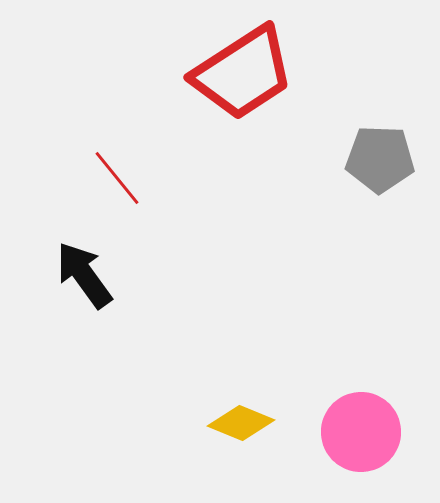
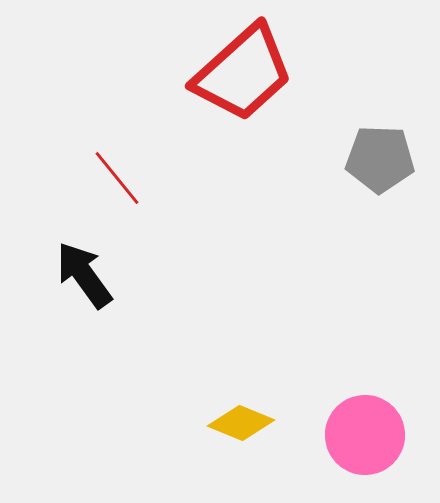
red trapezoid: rotated 9 degrees counterclockwise
pink circle: moved 4 px right, 3 px down
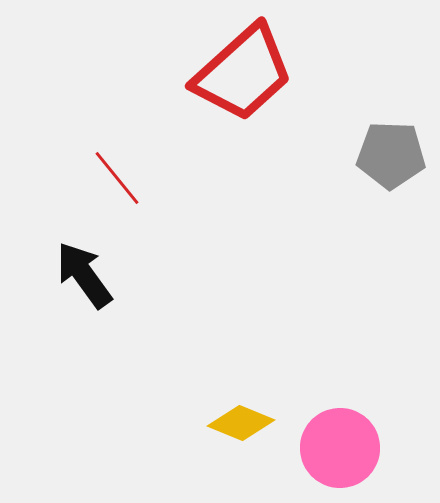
gray pentagon: moved 11 px right, 4 px up
pink circle: moved 25 px left, 13 px down
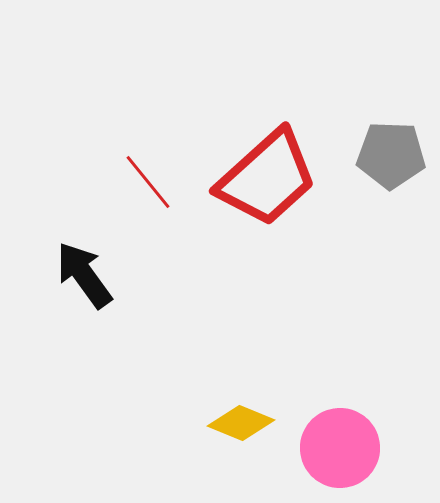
red trapezoid: moved 24 px right, 105 px down
red line: moved 31 px right, 4 px down
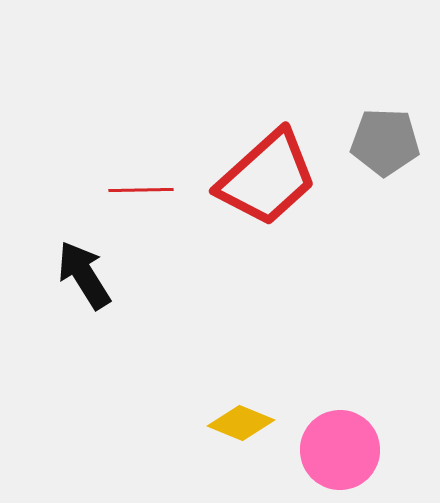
gray pentagon: moved 6 px left, 13 px up
red line: moved 7 px left, 8 px down; rotated 52 degrees counterclockwise
black arrow: rotated 4 degrees clockwise
pink circle: moved 2 px down
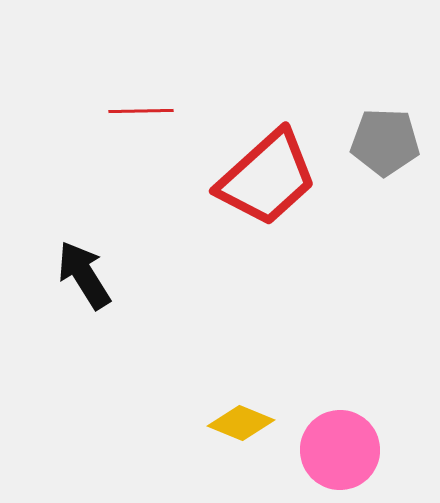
red line: moved 79 px up
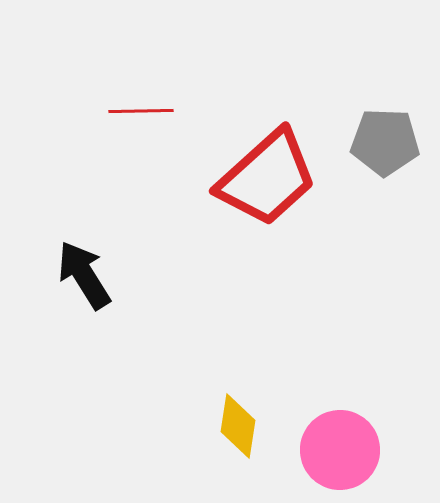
yellow diamond: moved 3 px left, 3 px down; rotated 76 degrees clockwise
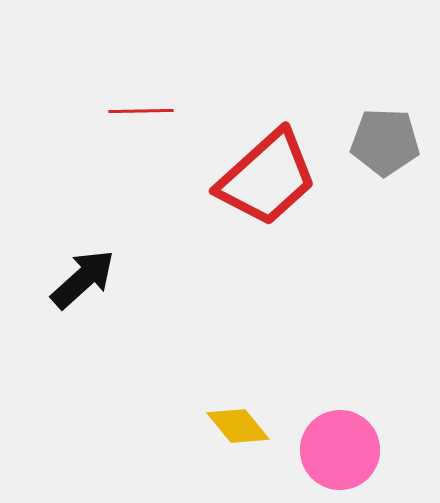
black arrow: moved 1 px left, 4 px down; rotated 80 degrees clockwise
yellow diamond: rotated 48 degrees counterclockwise
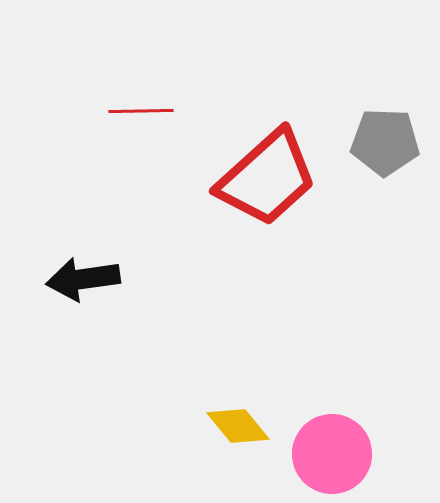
black arrow: rotated 146 degrees counterclockwise
pink circle: moved 8 px left, 4 px down
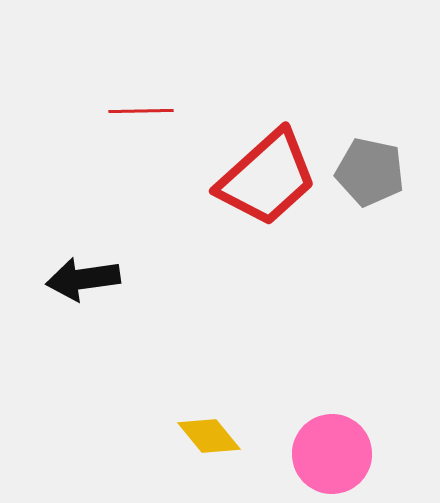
gray pentagon: moved 15 px left, 30 px down; rotated 10 degrees clockwise
yellow diamond: moved 29 px left, 10 px down
